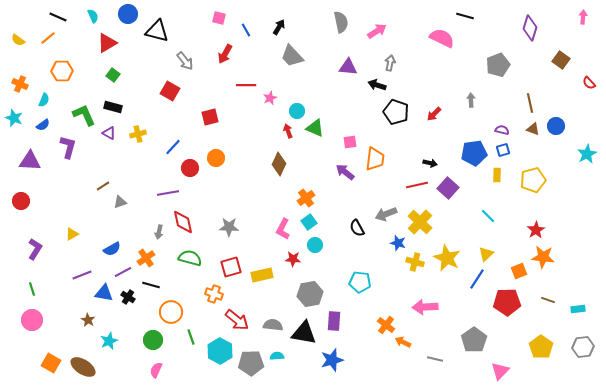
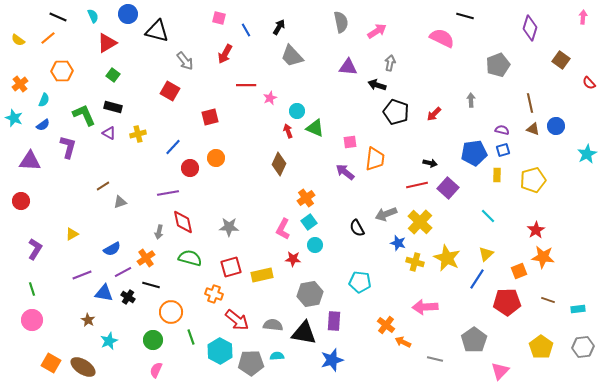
orange cross at (20, 84): rotated 28 degrees clockwise
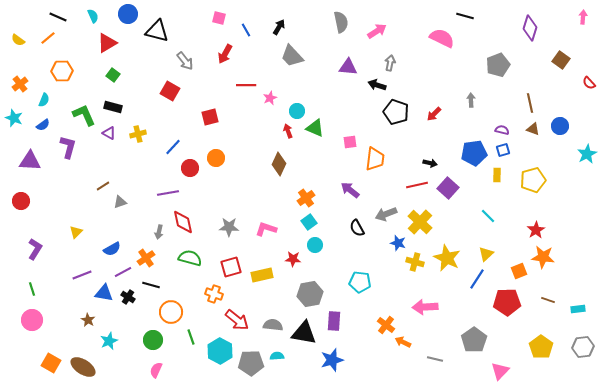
blue circle at (556, 126): moved 4 px right
purple arrow at (345, 172): moved 5 px right, 18 px down
pink L-shape at (283, 229): moved 17 px left; rotated 80 degrees clockwise
yellow triangle at (72, 234): moved 4 px right, 2 px up; rotated 16 degrees counterclockwise
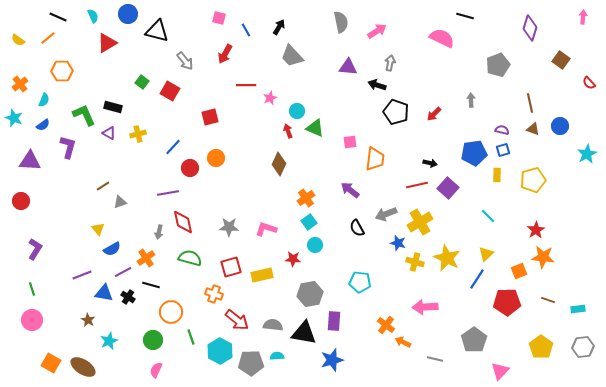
green square at (113, 75): moved 29 px right, 7 px down
yellow cross at (420, 222): rotated 15 degrees clockwise
yellow triangle at (76, 232): moved 22 px right, 3 px up; rotated 24 degrees counterclockwise
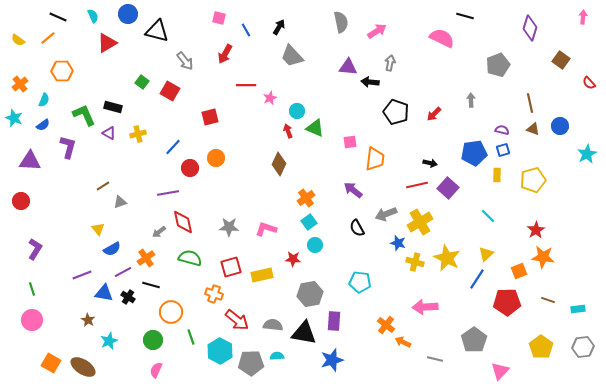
black arrow at (377, 85): moved 7 px left, 3 px up; rotated 12 degrees counterclockwise
purple arrow at (350, 190): moved 3 px right
gray arrow at (159, 232): rotated 40 degrees clockwise
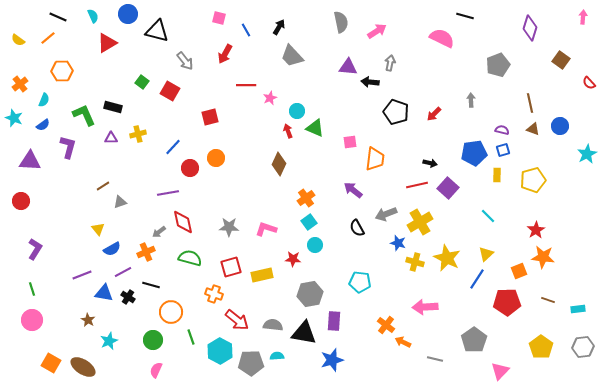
purple triangle at (109, 133): moved 2 px right, 5 px down; rotated 32 degrees counterclockwise
orange cross at (146, 258): moved 6 px up; rotated 12 degrees clockwise
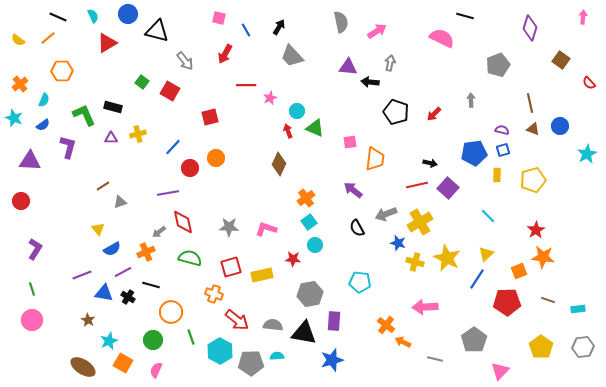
orange square at (51, 363): moved 72 px right
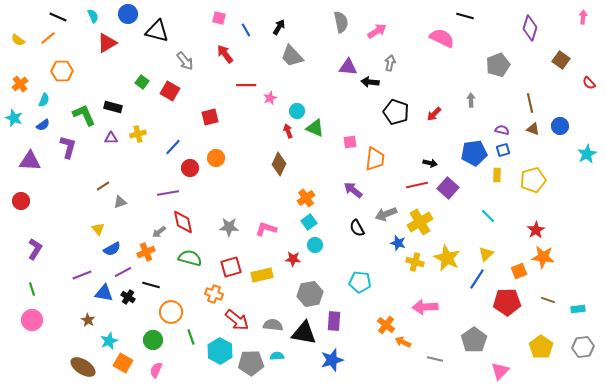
red arrow at (225, 54): rotated 114 degrees clockwise
